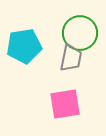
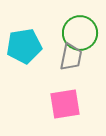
gray trapezoid: moved 1 px up
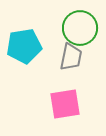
green circle: moved 5 px up
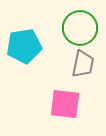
gray trapezoid: moved 12 px right, 7 px down
pink square: rotated 16 degrees clockwise
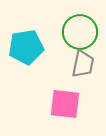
green circle: moved 4 px down
cyan pentagon: moved 2 px right, 1 px down
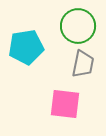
green circle: moved 2 px left, 6 px up
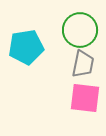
green circle: moved 2 px right, 4 px down
pink square: moved 20 px right, 6 px up
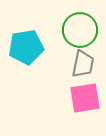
pink square: rotated 16 degrees counterclockwise
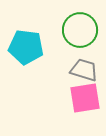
cyan pentagon: rotated 16 degrees clockwise
gray trapezoid: moved 1 px right, 6 px down; rotated 84 degrees counterclockwise
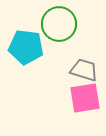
green circle: moved 21 px left, 6 px up
